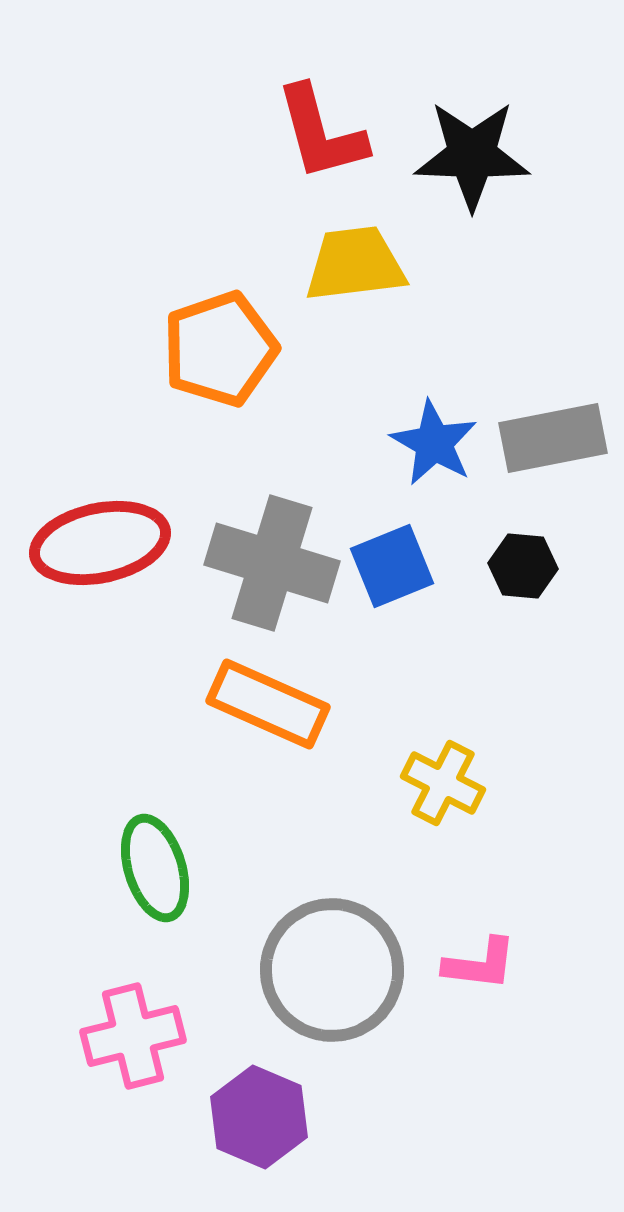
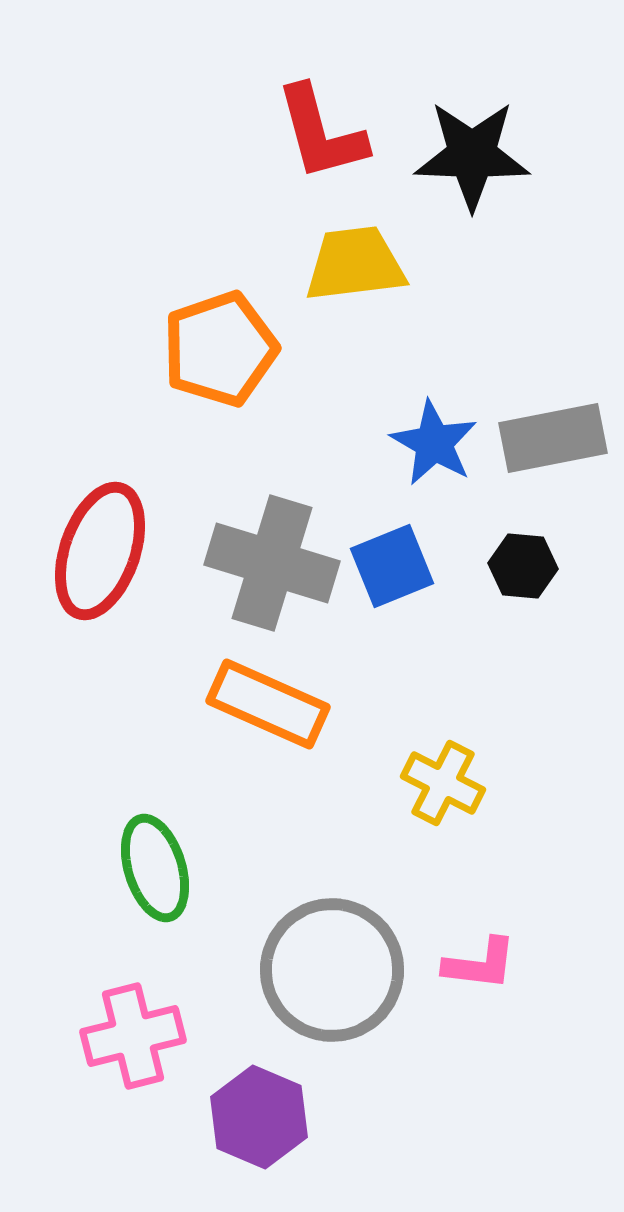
red ellipse: moved 8 px down; rotated 59 degrees counterclockwise
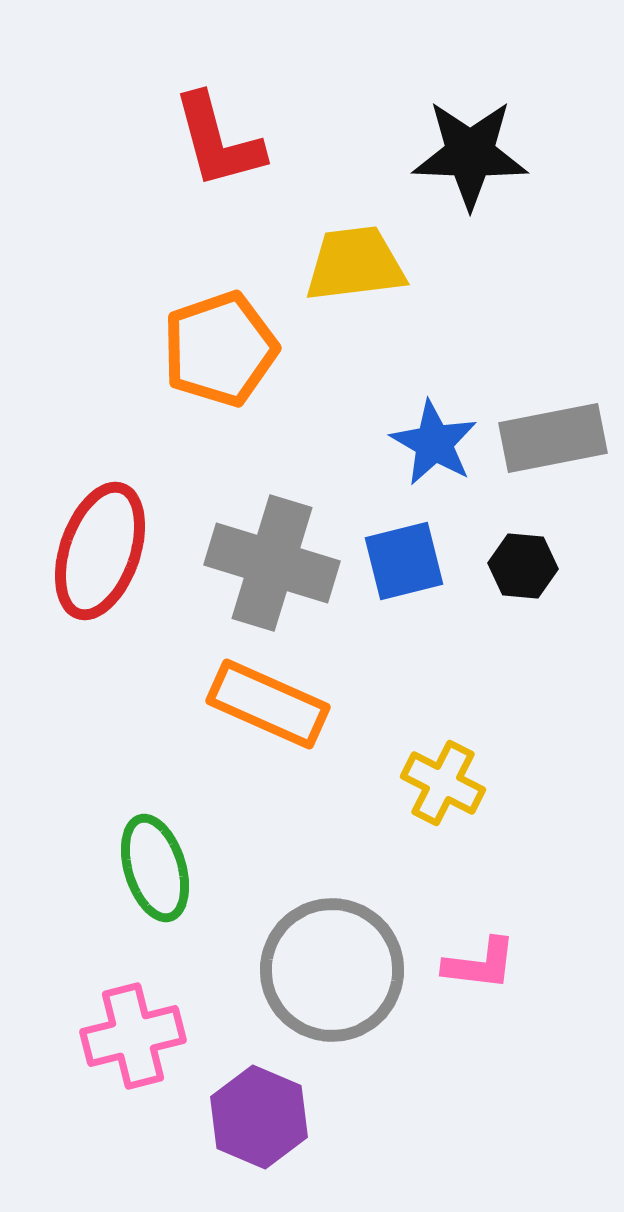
red L-shape: moved 103 px left, 8 px down
black star: moved 2 px left, 1 px up
blue square: moved 12 px right, 5 px up; rotated 8 degrees clockwise
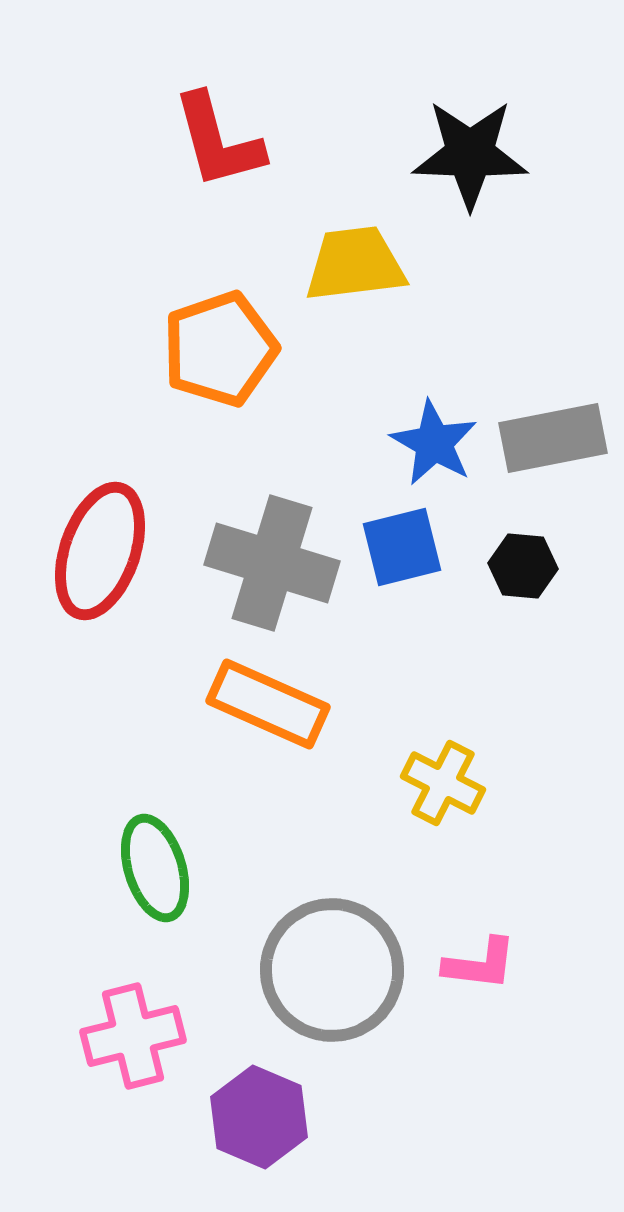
blue square: moved 2 px left, 14 px up
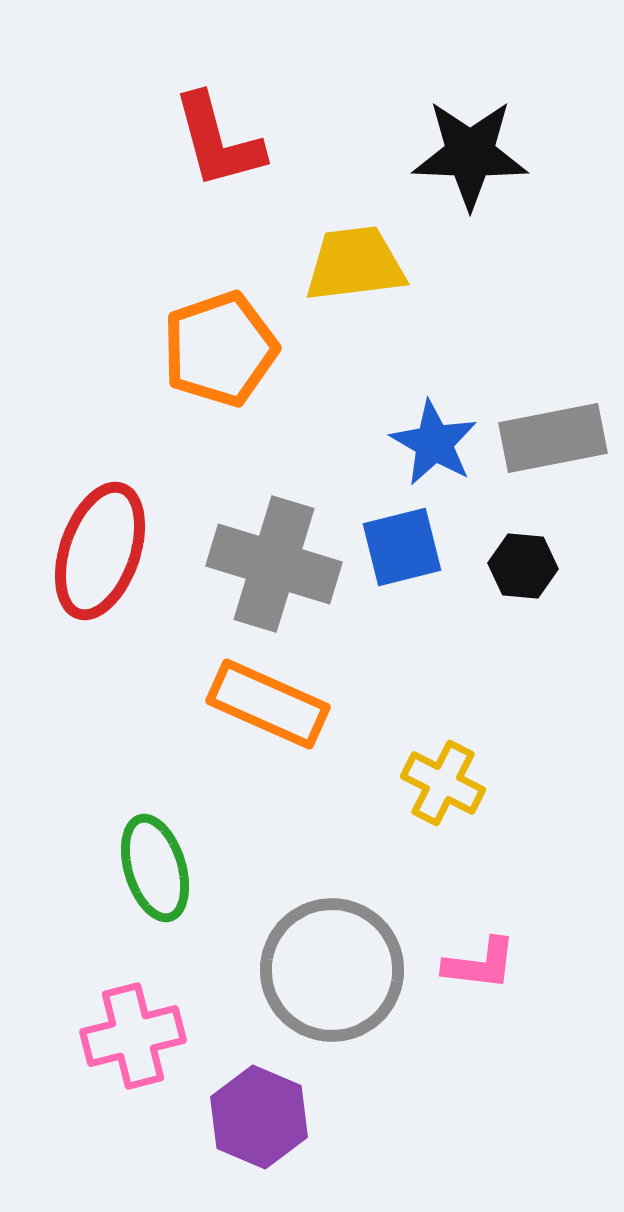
gray cross: moved 2 px right, 1 px down
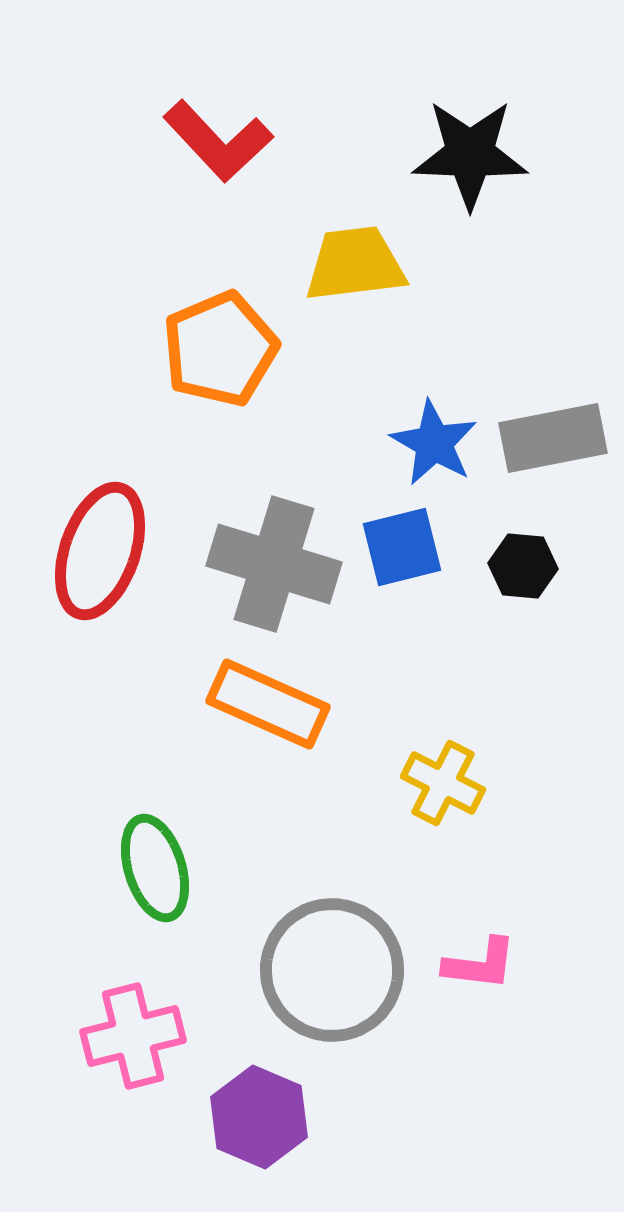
red L-shape: rotated 28 degrees counterclockwise
orange pentagon: rotated 4 degrees counterclockwise
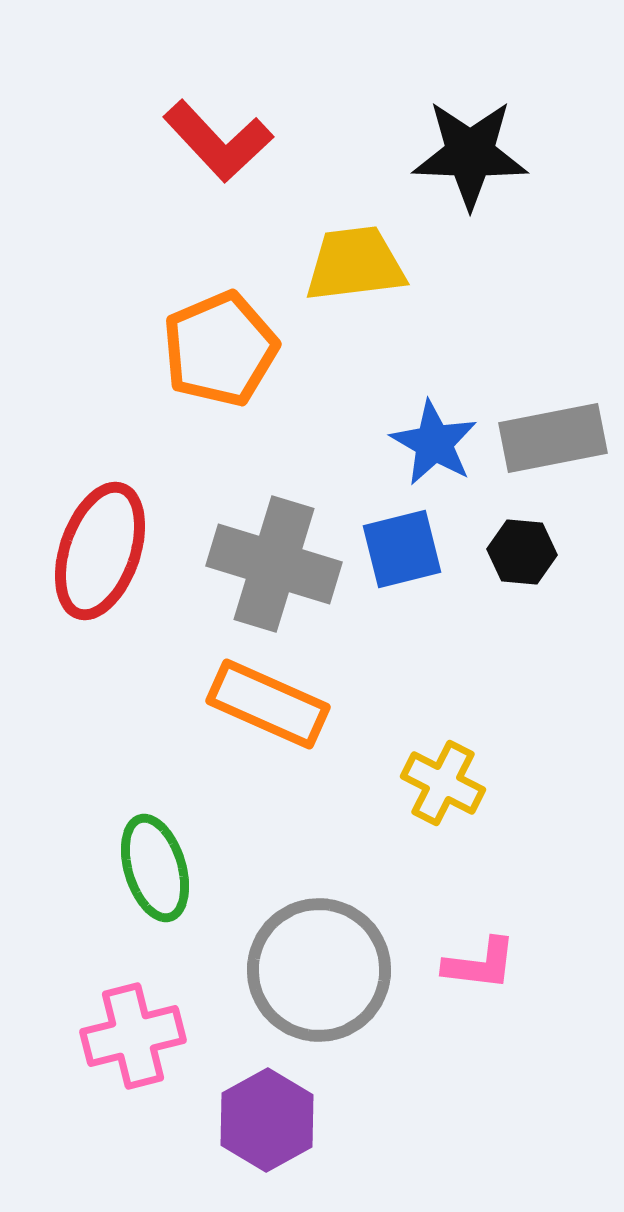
blue square: moved 2 px down
black hexagon: moved 1 px left, 14 px up
gray circle: moved 13 px left
purple hexagon: moved 8 px right, 3 px down; rotated 8 degrees clockwise
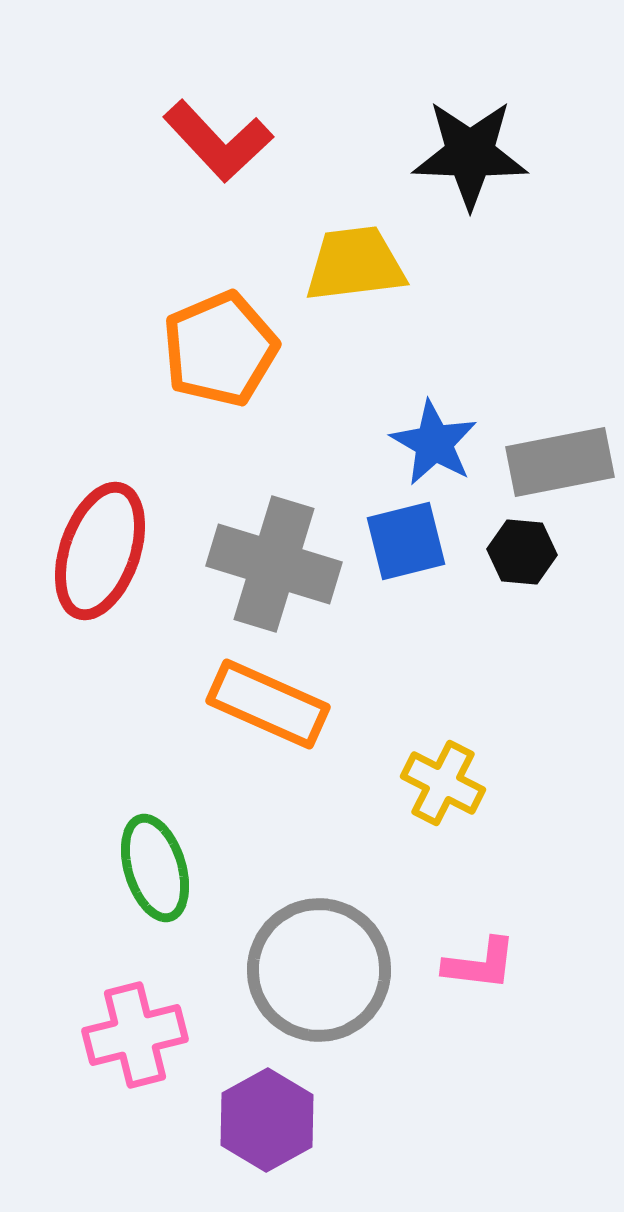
gray rectangle: moved 7 px right, 24 px down
blue square: moved 4 px right, 8 px up
pink cross: moved 2 px right, 1 px up
